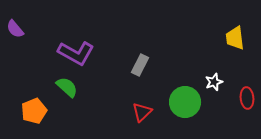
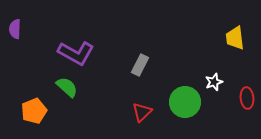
purple semicircle: rotated 42 degrees clockwise
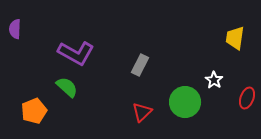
yellow trapezoid: rotated 15 degrees clockwise
white star: moved 2 px up; rotated 18 degrees counterclockwise
red ellipse: rotated 25 degrees clockwise
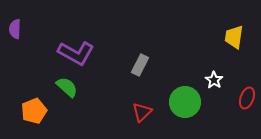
yellow trapezoid: moved 1 px left, 1 px up
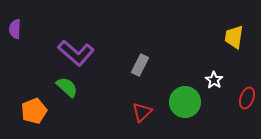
purple L-shape: rotated 12 degrees clockwise
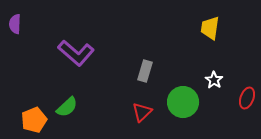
purple semicircle: moved 5 px up
yellow trapezoid: moved 24 px left, 9 px up
gray rectangle: moved 5 px right, 6 px down; rotated 10 degrees counterclockwise
green semicircle: moved 20 px down; rotated 95 degrees clockwise
green circle: moved 2 px left
orange pentagon: moved 9 px down
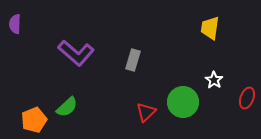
gray rectangle: moved 12 px left, 11 px up
red triangle: moved 4 px right
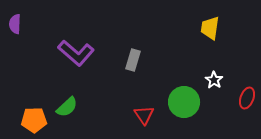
green circle: moved 1 px right
red triangle: moved 2 px left, 3 px down; rotated 20 degrees counterclockwise
orange pentagon: rotated 20 degrees clockwise
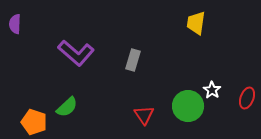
yellow trapezoid: moved 14 px left, 5 px up
white star: moved 2 px left, 10 px down
green circle: moved 4 px right, 4 px down
orange pentagon: moved 2 px down; rotated 20 degrees clockwise
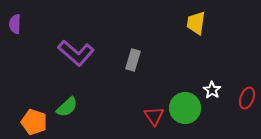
green circle: moved 3 px left, 2 px down
red triangle: moved 10 px right, 1 px down
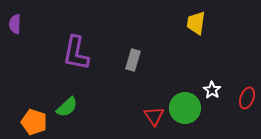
purple L-shape: rotated 60 degrees clockwise
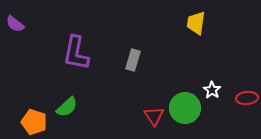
purple semicircle: rotated 54 degrees counterclockwise
red ellipse: rotated 65 degrees clockwise
